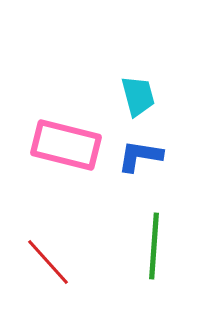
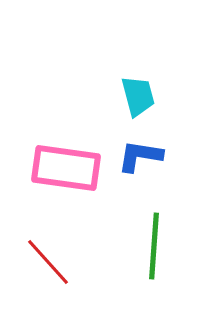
pink rectangle: moved 23 px down; rotated 6 degrees counterclockwise
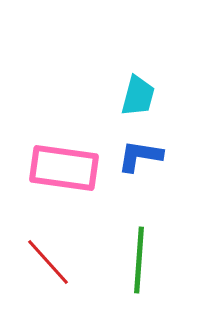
cyan trapezoid: rotated 30 degrees clockwise
pink rectangle: moved 2 px left
green line: moved 15 px left, 14 px down
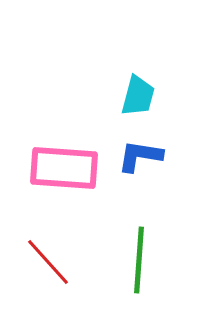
pink rectangle: rotated 4 degrees counterclockwise
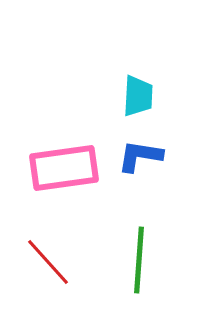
cyan trapezoid: rotated 12 degrees counterclockwise
pink rectangle: rotated 12 degrees counterclockwise
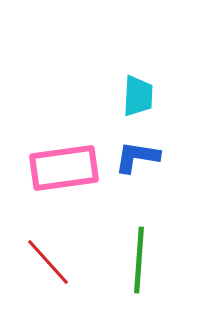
blue L-shape: moved 3 px left, 1 px down
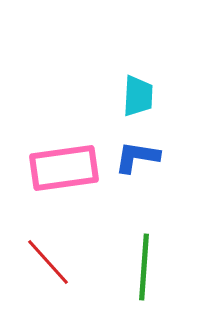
green line: moved 5 px right, 7 px down
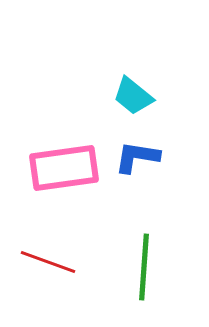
cyan trapezoid: moved 5 px left; rotated 126 degrees clockwise
red line: rotated 28 degrees counterclockwise
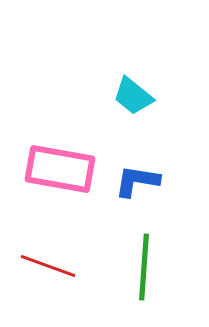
blue L-shape: moved 24 px down
pink rectangle: moved 4 px left, 1 px down; rotated 18 degrees clockwise
red line: moved 4 px down
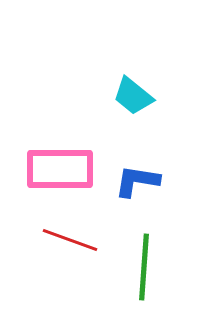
pink rectangle: rotated 10 degrees counterclockwise
red line: moved 22 px right, 26 px up
